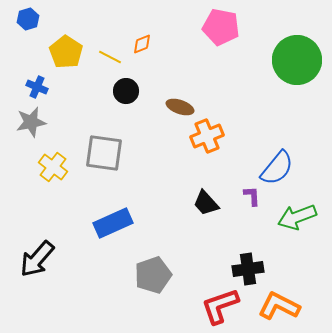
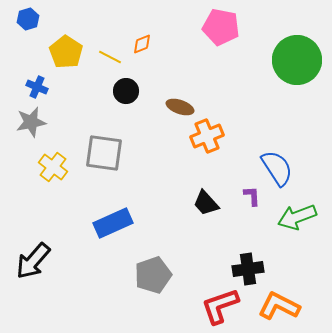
blue semicircle: rotated 72 degrees counterclockwise
black arrow: moved 4 px left, 2 px down
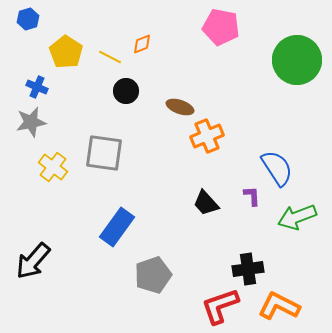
blue rectangle: moved 4 px right, 4 px down; rotated 30 degrees counterclockwise
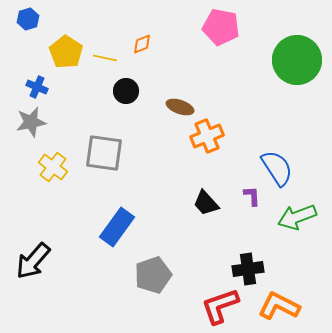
yellow line: moved 5 px left, 1 px down; rotated 15 degrees counterclockwise
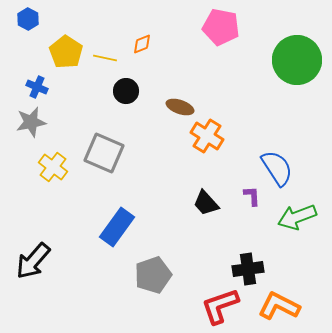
blue hexagon: rotated 15 degrees counterclockwise
orange cross: rotated 36 degrees counterclockwise
gray square: rotated 15 degrees clockwise
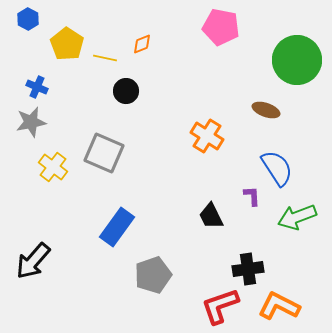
yellow pentagon: moved 1 px right, 8 px up
brown ellipse: moved 86 px right, 3 px down
black trapezoid: moved 5 px right, 13 px down; rotated 16 degrees clockwise
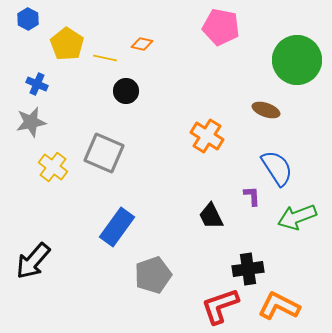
orange diamond: rotated 35 degrees clockwise
blue cross: moved 3 px up
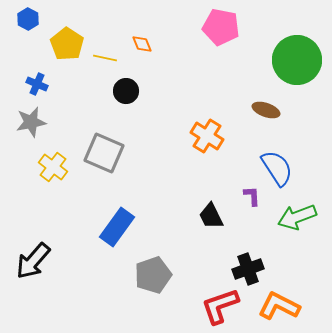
orange diamond: rotated 55 degrees clockwise
black cross: rotated 12 degrees counterclockwise
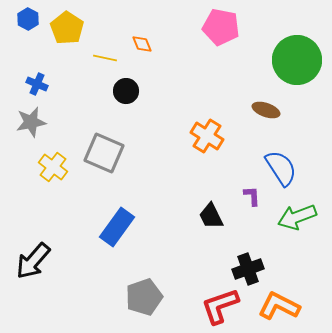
yellow pentagon: moved 16 px up
blue semicircle: moved 4 px right
gray pentagon: moved 9 px left, 22 px down
